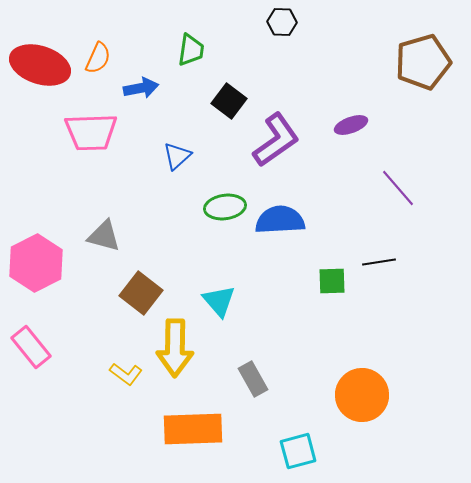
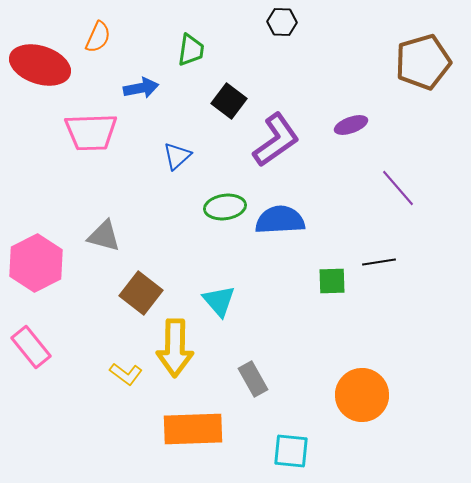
orange semicircle: moved 21 px up
cyan square: moved 7 px left; rotated 21 degrees clockwise
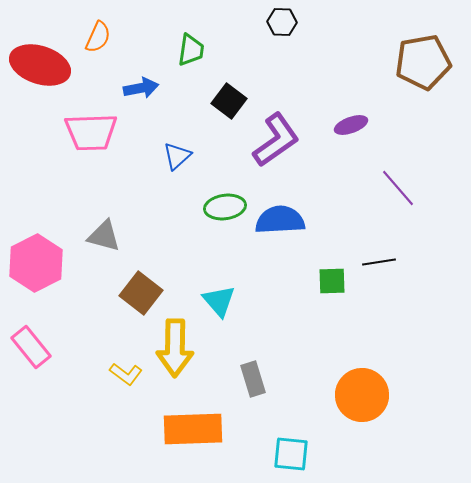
brown pentagon: rotated 6 degrees clockwise
gray rectangle: rotated 12 degrees clockwise
cyan square: moved 3 px down
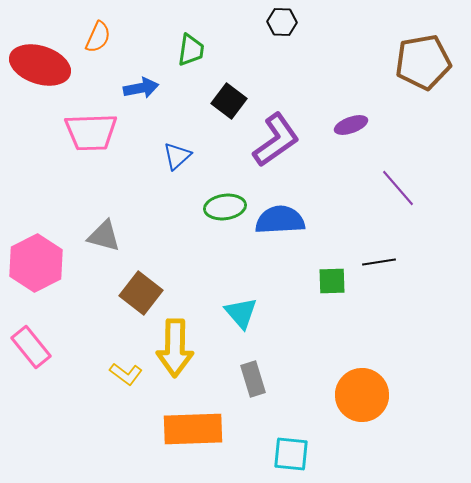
cyan triangle: moved 22 px right, 12 px down
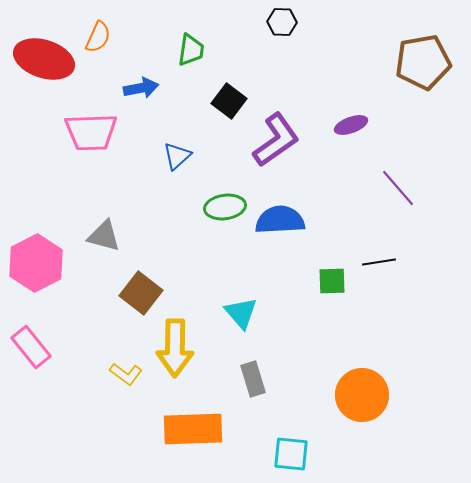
red ellipse: moved 4 px right, 6 px up
